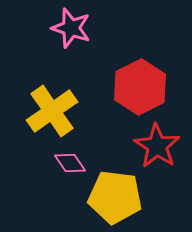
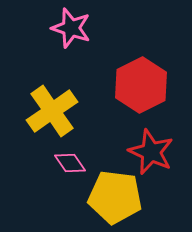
red hexagon: moved 1 px right, 2 px up
red star: moved 6 px left, 6 px down; rotated 9 degrees counterclockwise
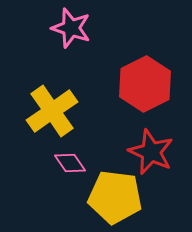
red hexagon: moved 4 px right, 1 px up
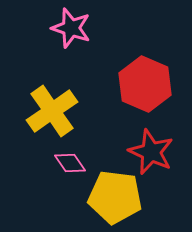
red hexagon: rotated 10 degrees counterclockwise
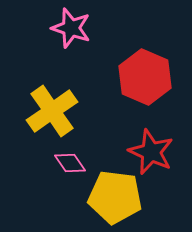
red hexagon: moved 7 px up
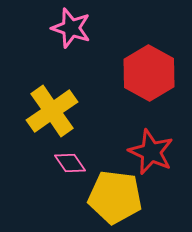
red hexagon: moved 4 px right, 4 px up; rotated 6 degrees clockwise
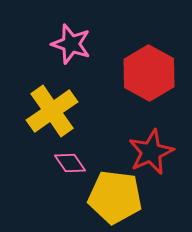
pink star: moved 16 px down
red star: rotated 24 degrees clockwise
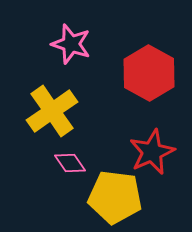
red star: moved 1 px right
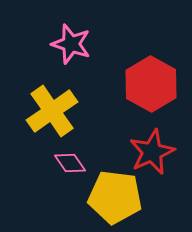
red hexagon: moved 2 px right, 11 px down
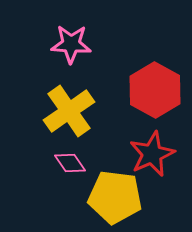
pink star: rotated 15 degrees counterclockwise
red hexagon: moved 4 px right, 6 px down
yellow cross: moved 17 px right
red star: moved 2 px down
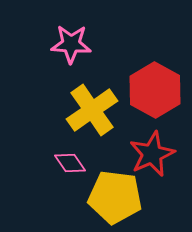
yellow cross: moved 23 px right, 1 px up
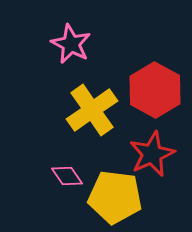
pink star: rotated 24 degrees clockwise
pink diamond: moved 3 px left, 13 px down
